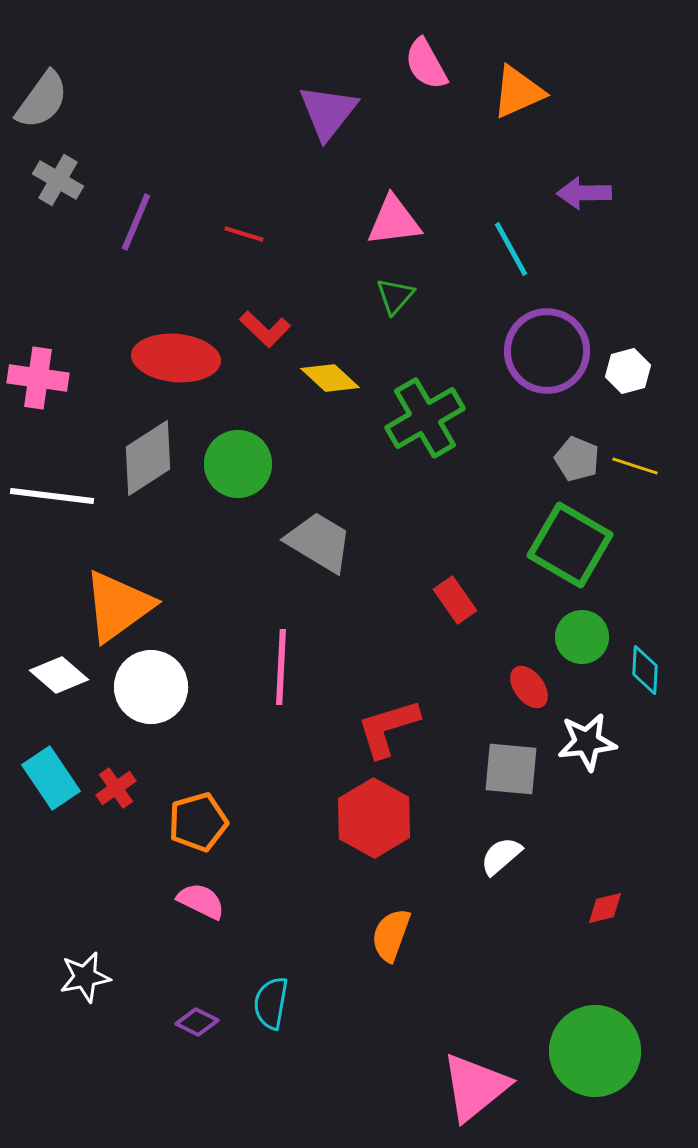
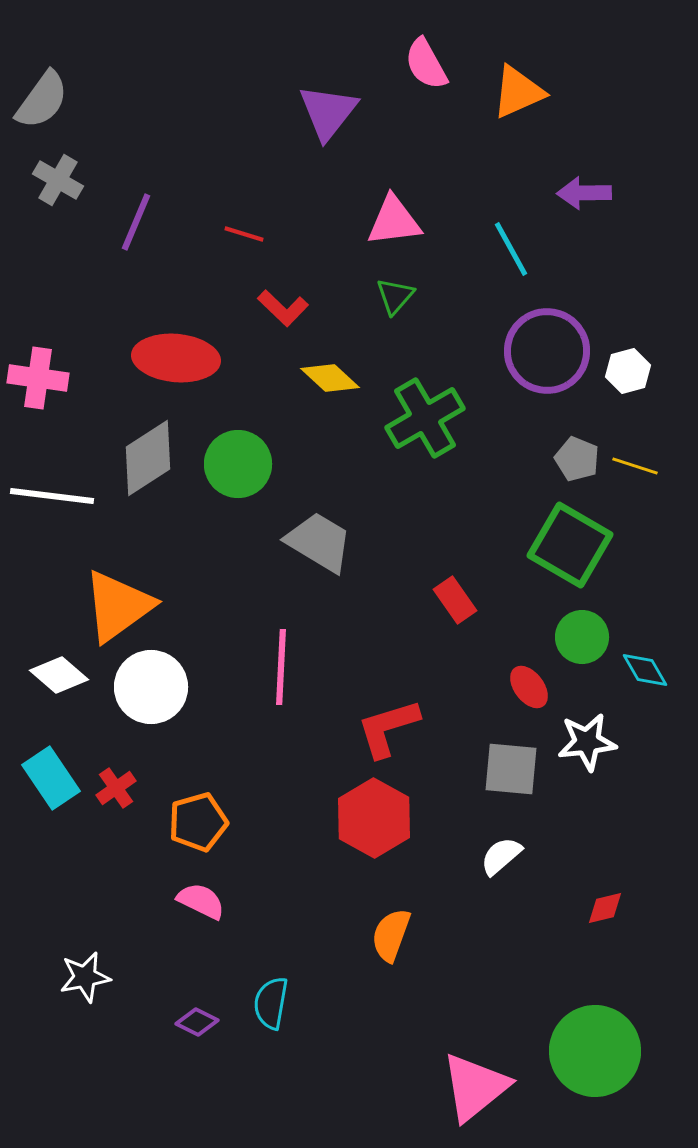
red L-shape at (265, 329): moved 18 px right, 21 px up
cyan diamond at (645, 670): rotated 33 degrees counterclockwise
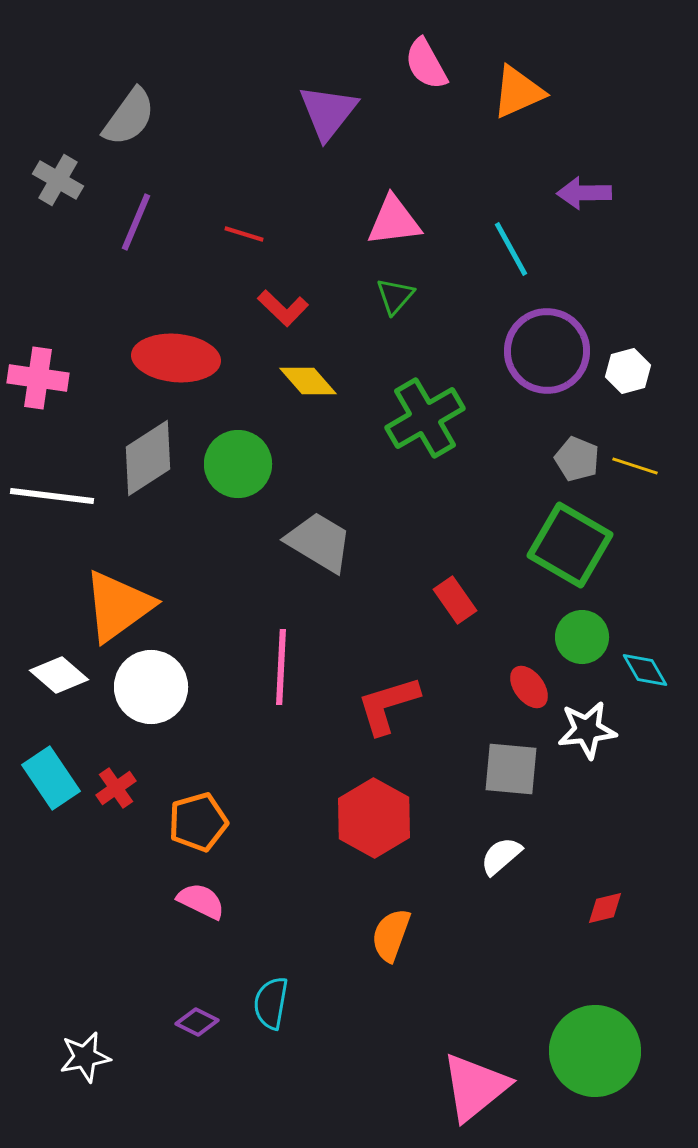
gray semicircle at (42, 100): moved 87 px right, 17 px down
yellow diamond at (330, 378): moved 22 px left, 3 px down; rotated 6 degrees clockwise
red L-shape at (388, 728): moved 23 px up
white star at (587, 742): moved 12 px up
white star at (85, 977): moved 80 px down
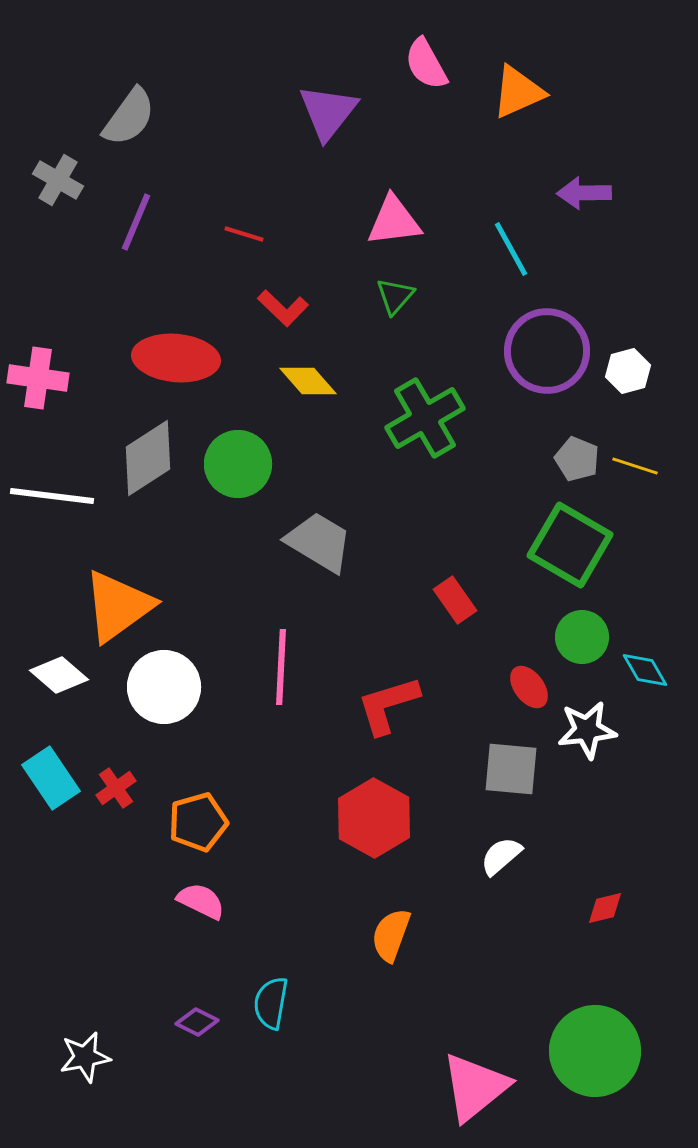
white circle at (151, 687): moved 13 px right
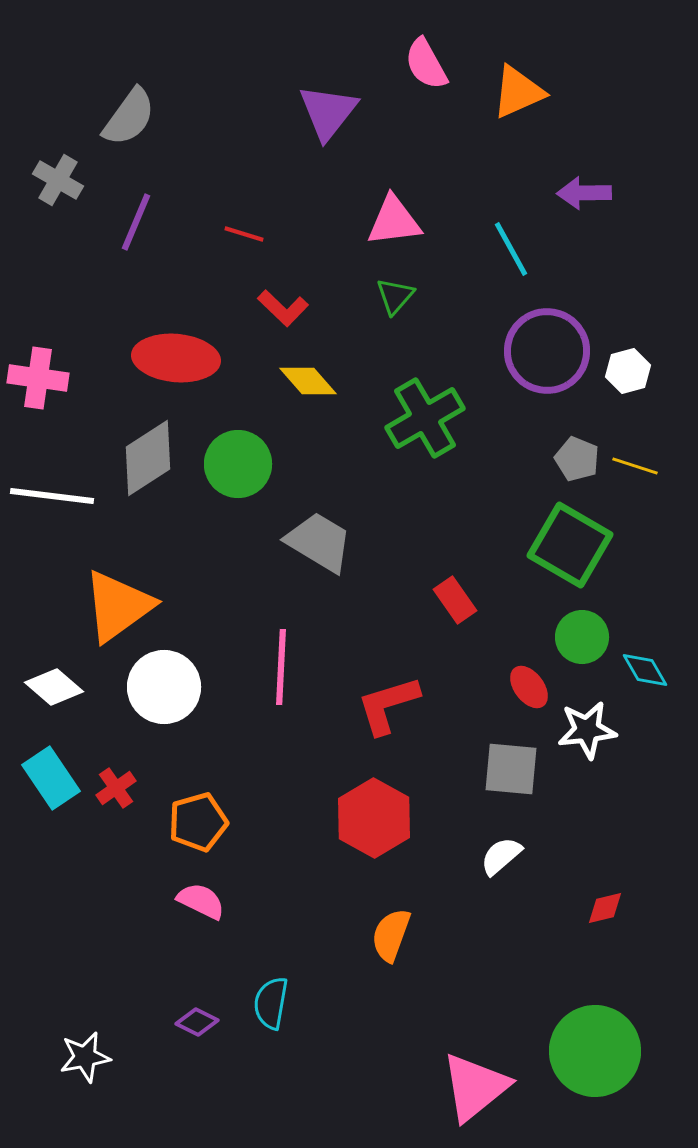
white diamond at (59, 675): moved 5 px left, 12 px down
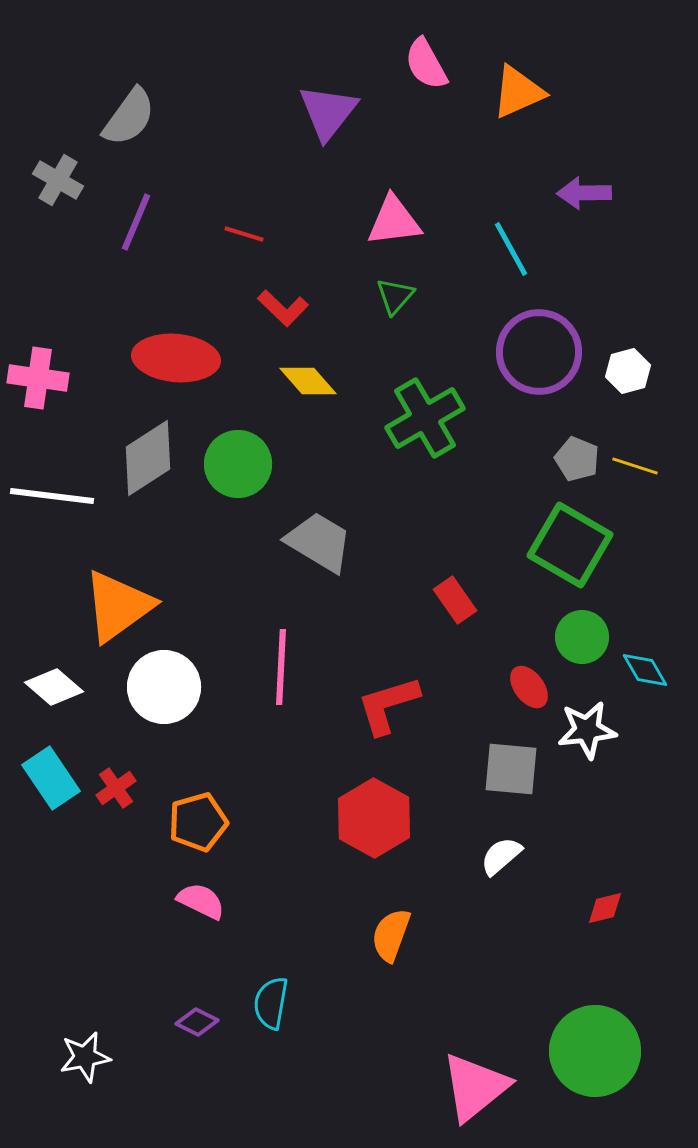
purple circle at (547, 351): moved 8 px left, 1 px down
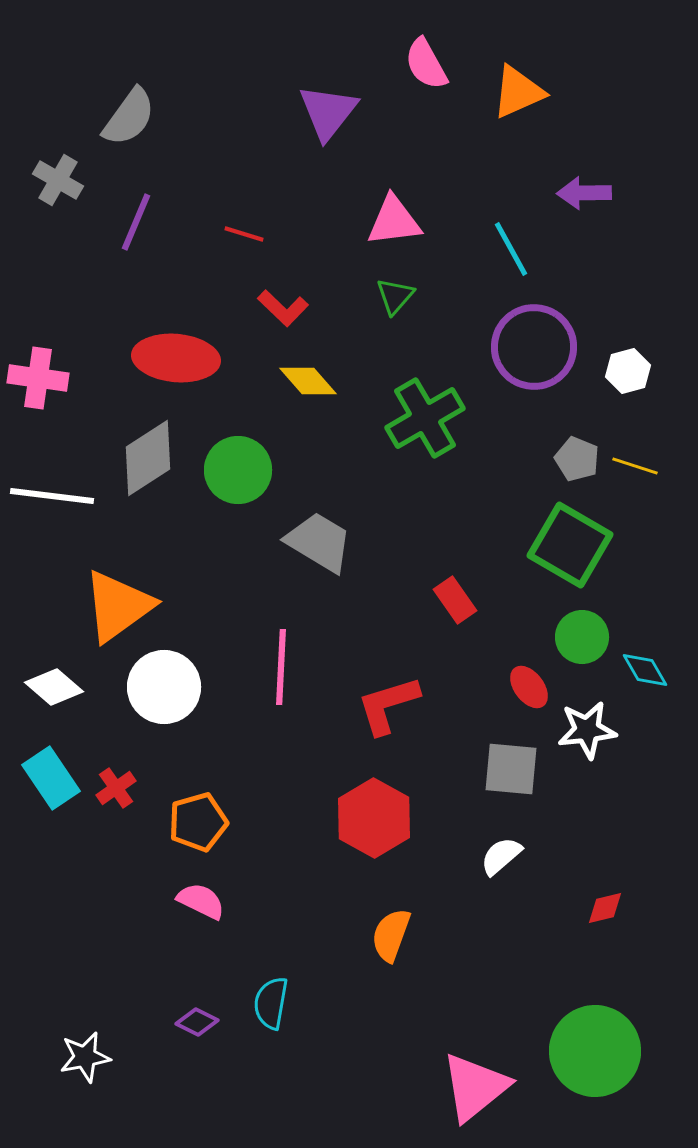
purple circle at (539, 352): moved 5 px left, 5 px up
green circle at (238, 464): moved 6 px down
